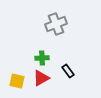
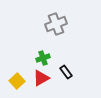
green cross: moved 1 px right; rotated 16 degrees counterclockwise
black rectangle: moved 2 px left, 1 px down
yellow square: rotated 35 degrees clockwise
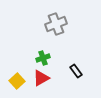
black rectangle: moved 10 px right, 1 px up
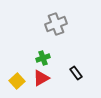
black rectangle: moved 2 px down
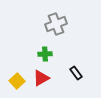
green cross: moved 2 px right, 4 px up; rotated 16 degrees clockwise
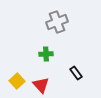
gray cross: moved 1 px right, 2 px up
green cross: moved 1 px right
red triangle: moved 7 px down; rotated 42 degrees counterclockwise
